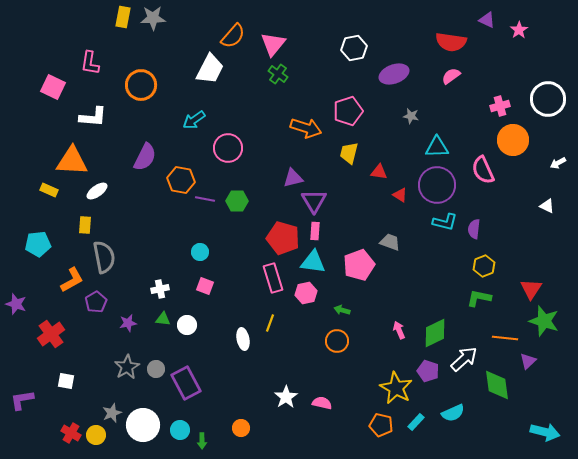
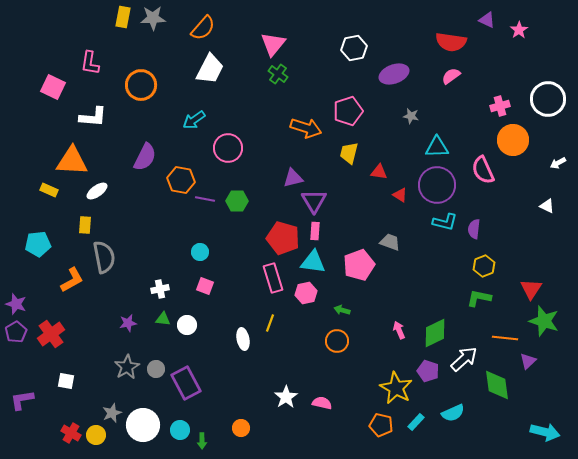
orange semicircle at (233, 36): moved 30 px left, 8 px up
purple pentagon at (96, 302): moved 80 px left, 30 px down
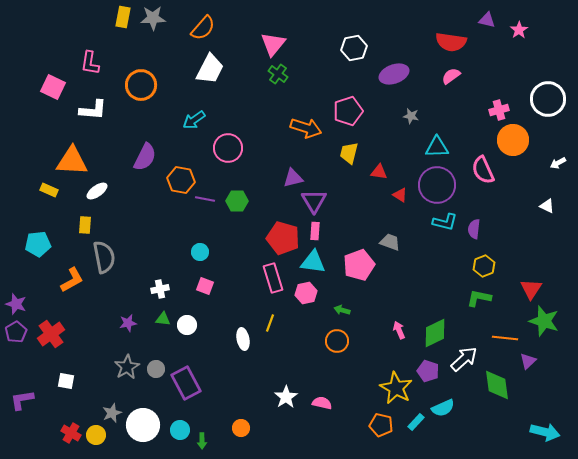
purple triangle at (487, 20): rotated 12 degrees counterclockwise
pink cross at (500, 106): moved 1 px left, 4 px down
white L-shape at (93, 117): moved 7 px up
cyan semicircle at (453, 413): moved 10 px left, 5 px up
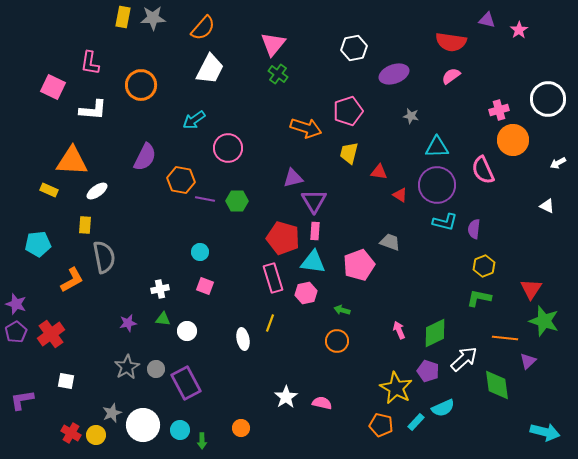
white circle at (187, 325): moved 6 px down
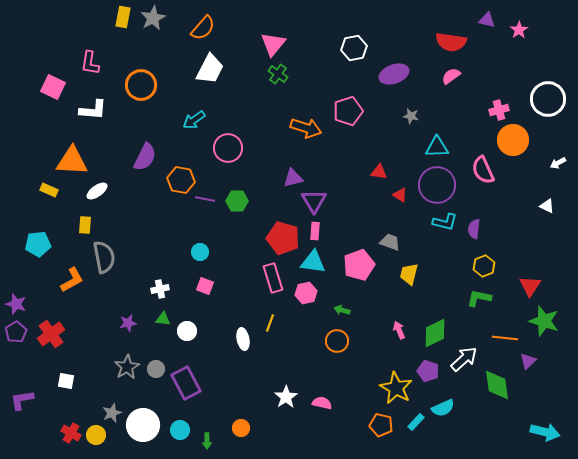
gray star at (153, 18): rotated 25 degrees counterclockwise
yellow trapezoid at (349, 153): moved 60 px right, 121 px down
red triangle at (531, 289): moved 1 px left, 3 px up
green arrow at (202, 441): moved 5 px right
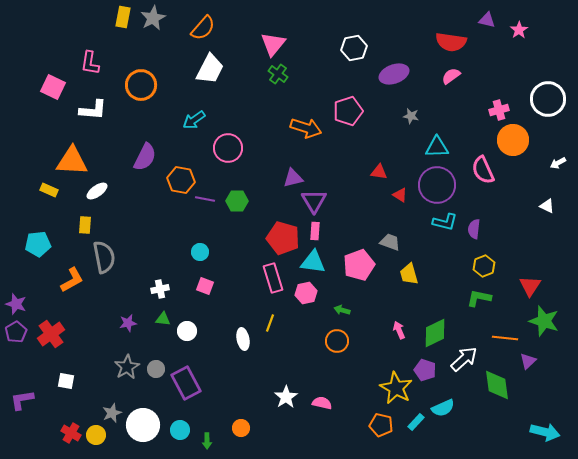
yellow trapezoid at (409, 274): rotated 30 degrees counterclockwise
purple pentagon at (428, 371): moved 3 px left, 1 px up
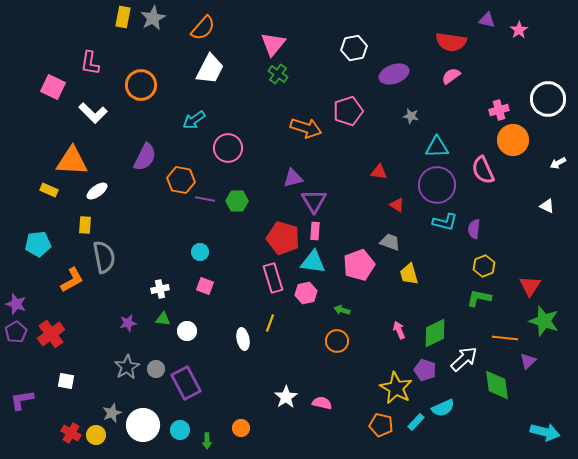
white L-shape at (93, 110): moved 3 px down; rotated 40 degrees clockwise
red triangle at (400, 195): moved 3 px left, 10 px down
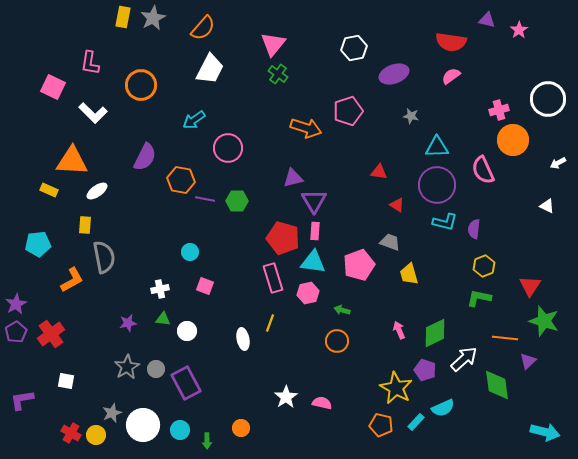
cyan circle at (200, 252): moved 10 px left
pink hexagon at (306, 293): moved 2 px right
purple star at (16, 304): rotated 25 degrees clockwise
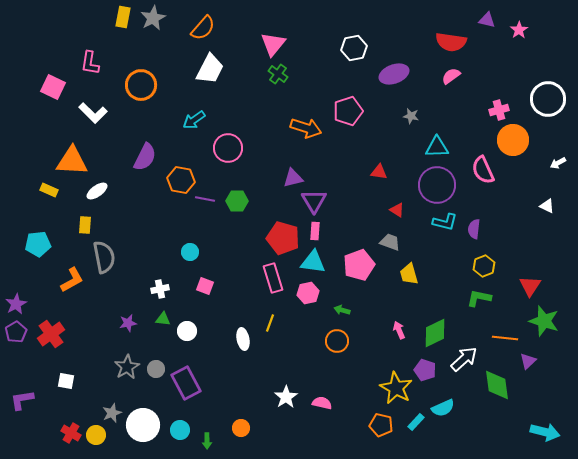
red triangle at (397, 205): moved 5 px down
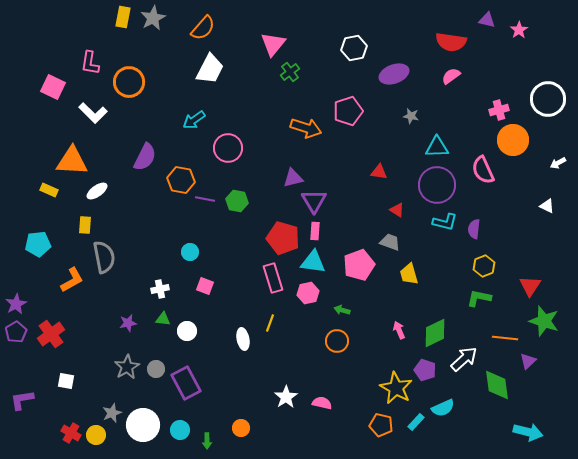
green cross at (278, 74): moved 12 px right, 2 px up; rotated 18 degrees clockwise
orange circle at (141, 85): moved 12 px left, 3 px up
green hexagon at (237, 201): rotated 10 degrees clockwise
cyan arrow at (545, 432): moved 17 px left
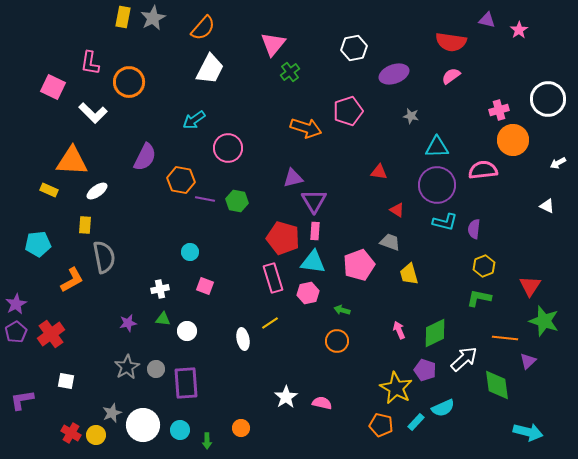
pink semicircle at (483, 170): rotated 108 degrees clockwise
yellow line at (270, 323): rotated 36 degrees clockwise
purple rectangle at (186, 383): rotated 24 degrees clockwise
